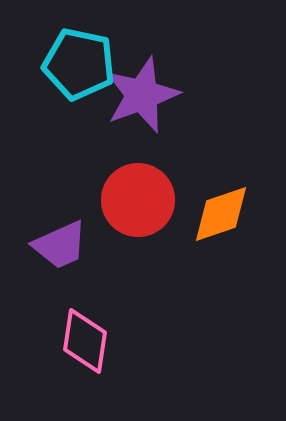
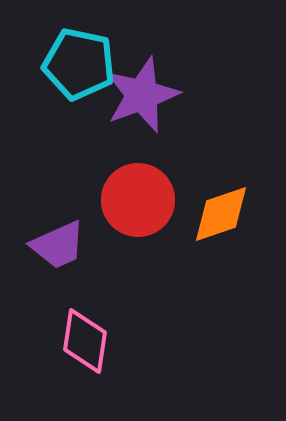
purple trapezoid: moved 2 px left
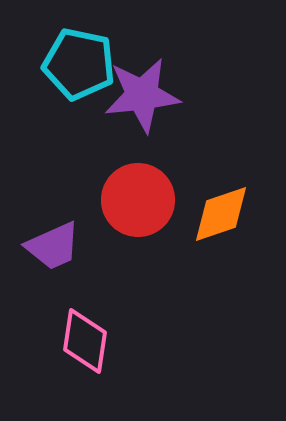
purple star: rotated 14 degrees clockwise
purple trapezoid: moved 5 px left, 1 px down
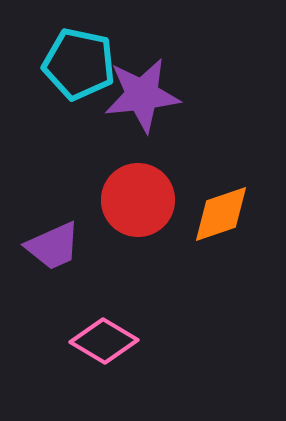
pink diamond: moved 19 px right; rotated 68 degrees counterclockwise
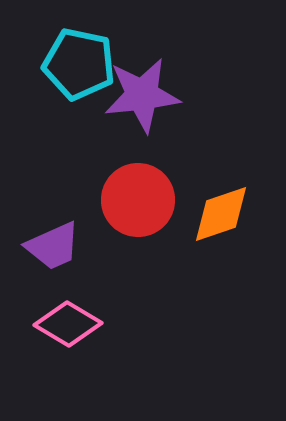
pink diamond: moved 36 px left, 17 px up
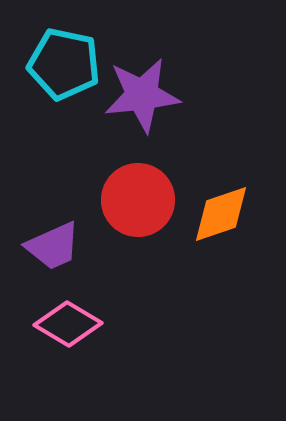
cyan pentagon: moved 15 px left
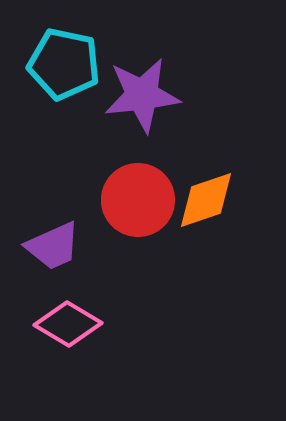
orange diamond: moved 15 px left, 14 px up
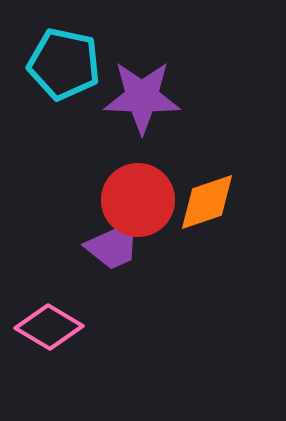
purple star: moved 2 px down; rotated 8 degrees clockwise
orange diamond: moved 1 px right, 2 px down
purple trapezoid: moved 60 px right
pink diamond: moved 19 px left, 3 px down
